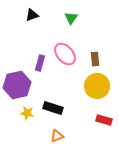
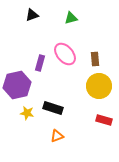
green triangle: rotated 40 degrees clockwise
yellow circle: moved 2 px right
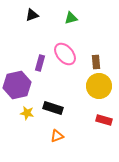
brown rectangle: moved 1 px right, 3 px down
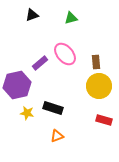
purple rectangle: rotated 35 degrees clockwise
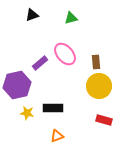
black rectangle: rotated 18 degrees counterclockwise
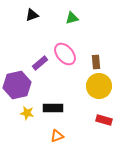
green triangle: moved 1 px right
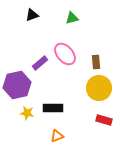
yellow circle: moved 2 px down
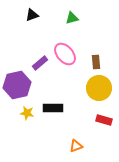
orange triangle: moved 19 px right, 10 px down
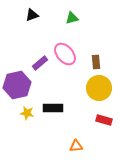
orange triangle: rotated 16 degrees clockwise
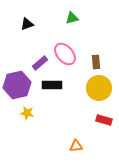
black triangle: moved 5 px left, 9 px down
black rectangle: moved 1 px left, 23 px up
